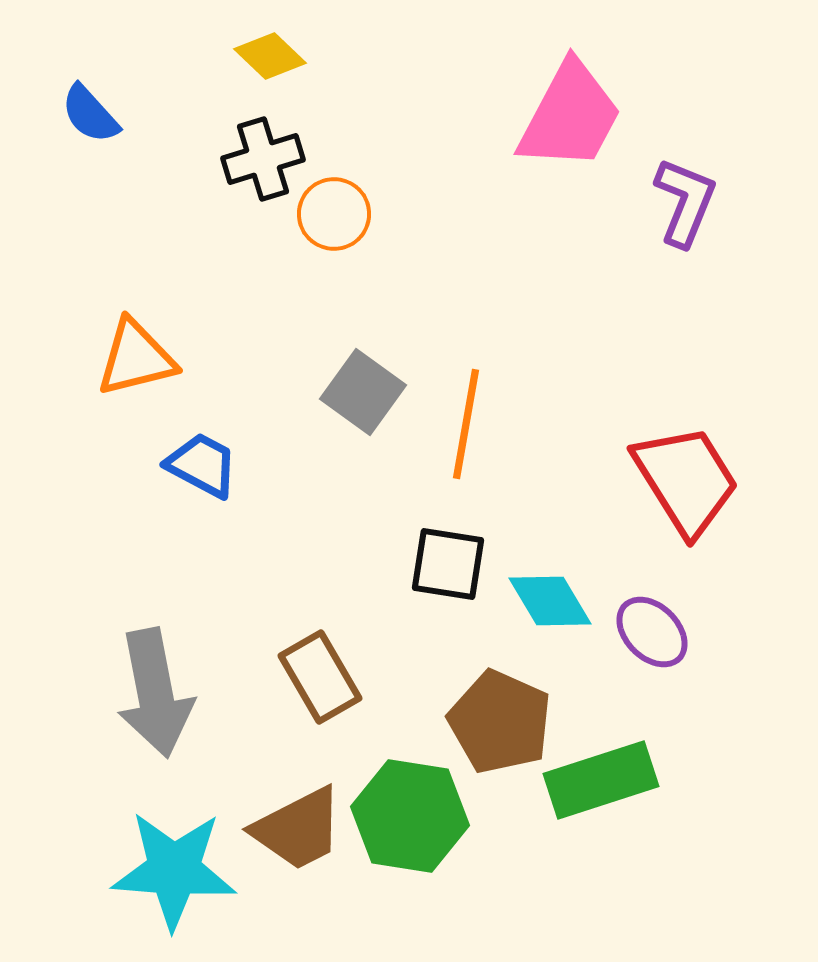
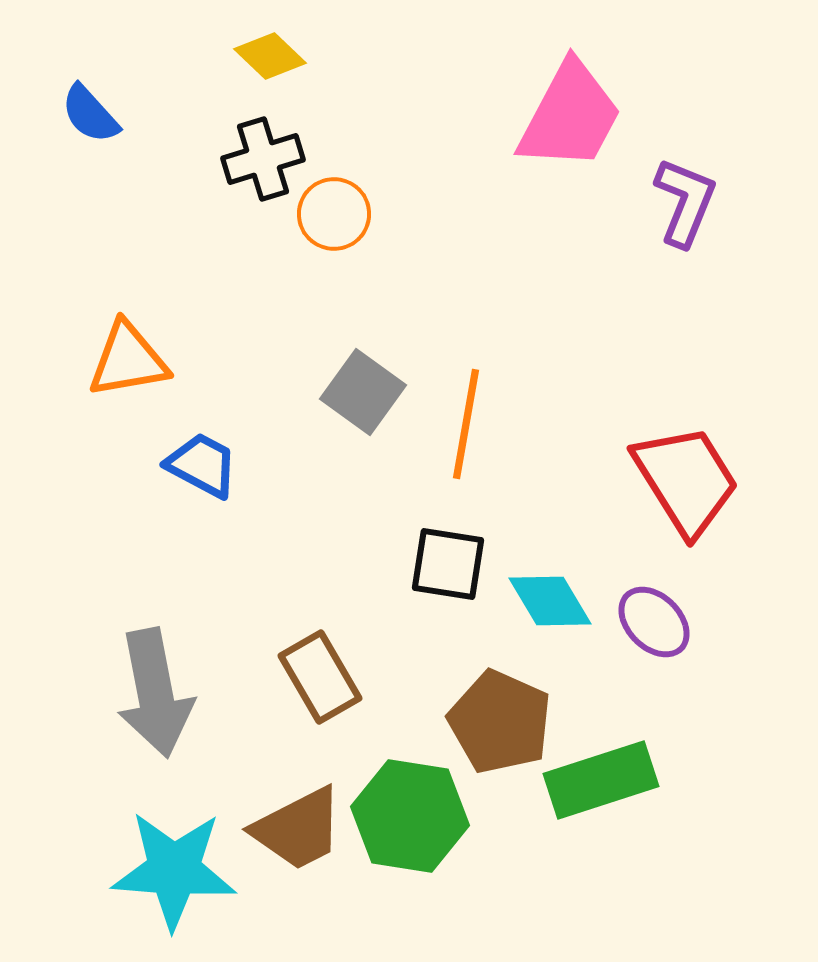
orange triangle: moved 8 px left, 2 px down; rotated 4 degrees clockwise
purple ellipse: moved 2 px right, 10 px up
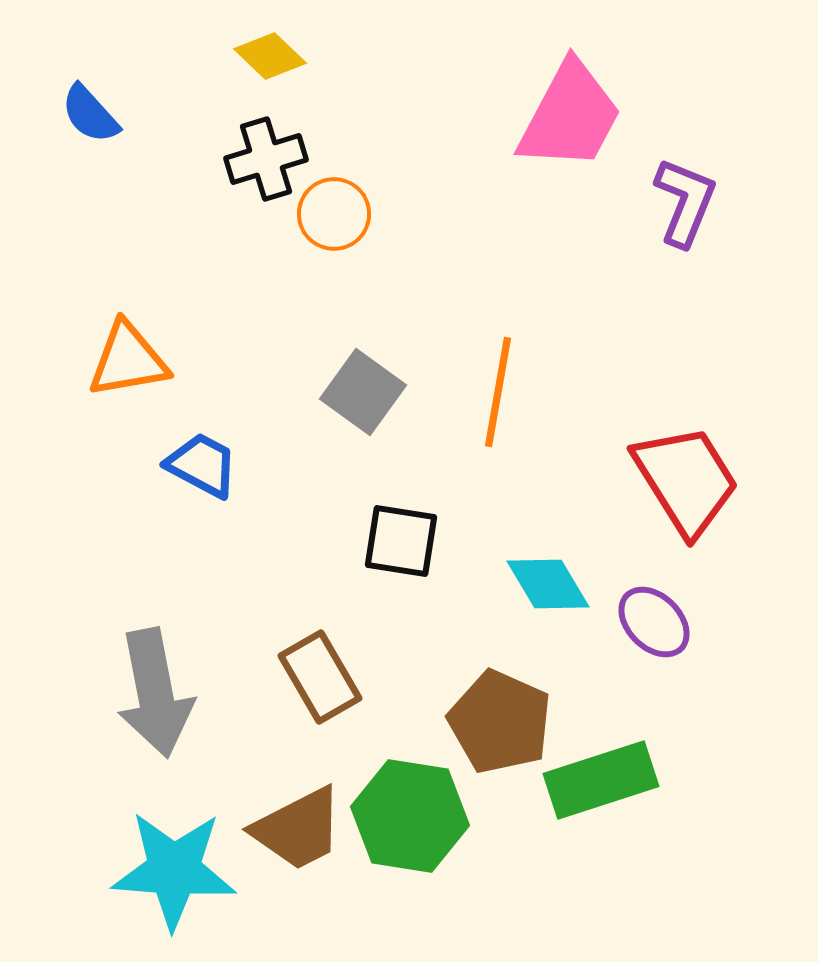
black cross: moved 3 px right
orange line: moved 32 px right, 32 px up
black square: moved 47 px left, 23 px up
cyan diamond: moved 2 px left, 17 px up
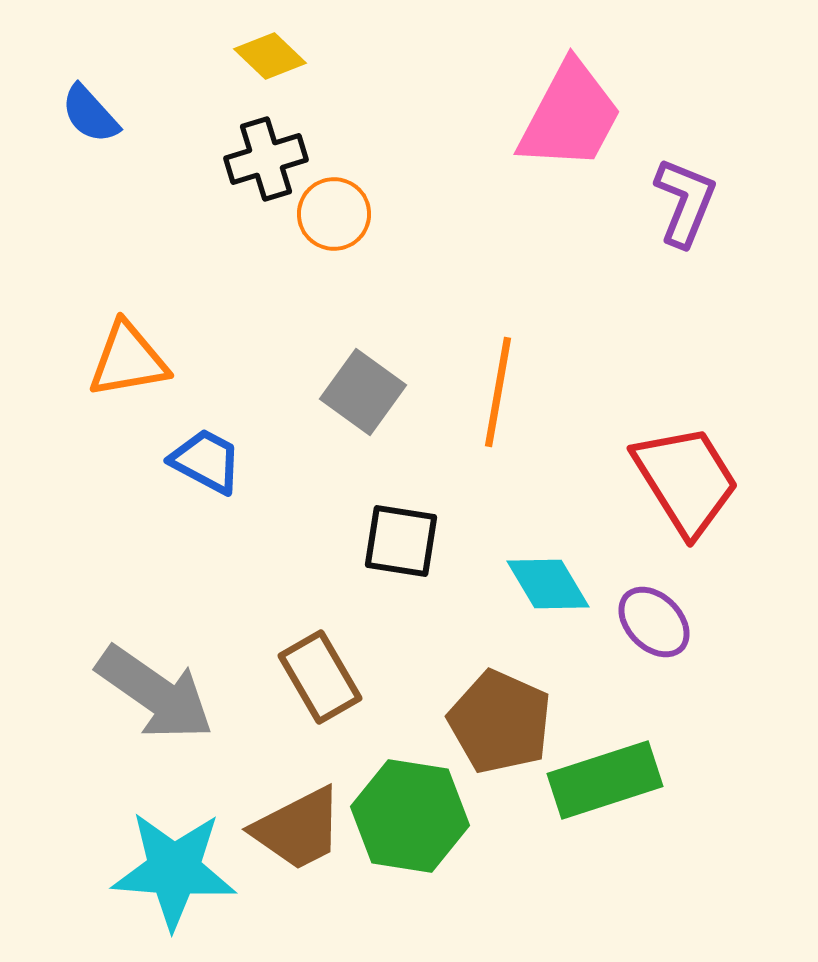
blue trapezoid: moved 4 px right, 4 px up
gray arrow: rotated 44 degrees counterclockwise
green rectangle: moved 4 px right
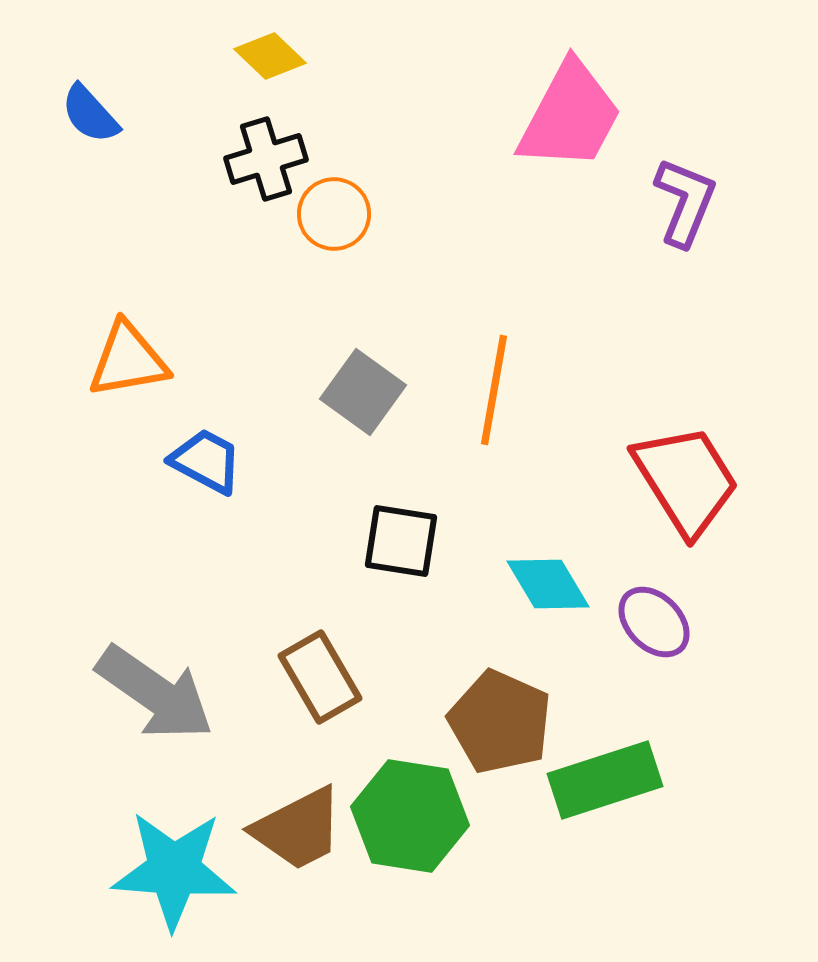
orange line: moved 4 px left, 2 px up
